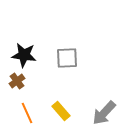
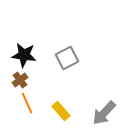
gray square: rotated 25 degrees counterclockwise
brown cross: moved 3 px right, 1 px up
orange line: moved 10 px up
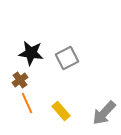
black star: moved 7 px right, 2 px up
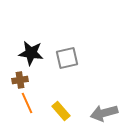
gray square: rotated 15 degrees clockwise
brown cross: rotated 28 degrees clockwise
gray arrow: rotated 32 degrees clockwise
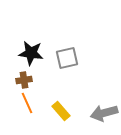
brown cross: moved 4 px right
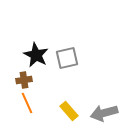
black star: moved 5 px right, 2 px down; rotated 20 degrees clockwise
yellow rectangle: moved 8 px right
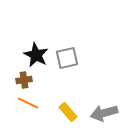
orange line: moved 1 px right; rotated 40 degrees counterclockwise
yellow rectangle: moved 1 px left, 1 px down
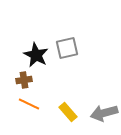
gray square: moved 10 px up
orange line: moved 1 px right, 1 px down
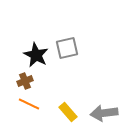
brown cross: moved 1 px right, 1 px down; rotated 14 degrees counterclockwise
gray arrow: rotated 8 degrees clockwise
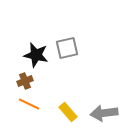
black star: rotated 15 degrees counterclockwise
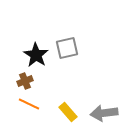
black star: rotated 20 degrees clockwise
